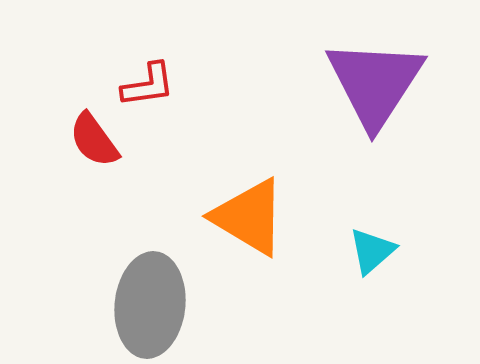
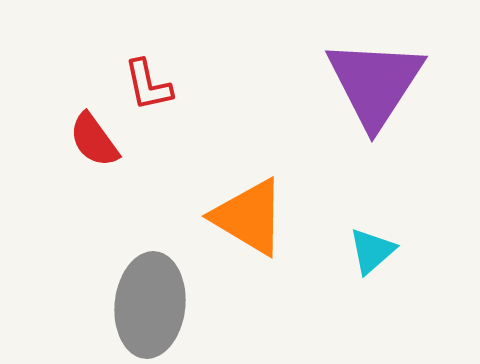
red L-shape: rotated 86 degrees clockwise
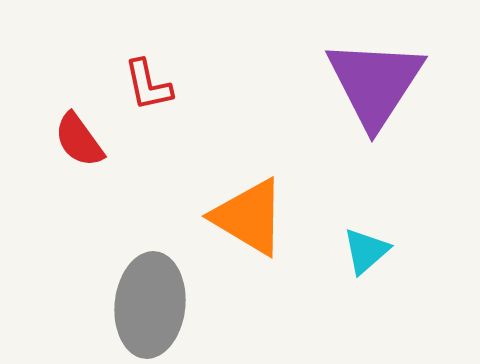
red semicircle: moved 15 px left
cyan triangle: moved 6 px left
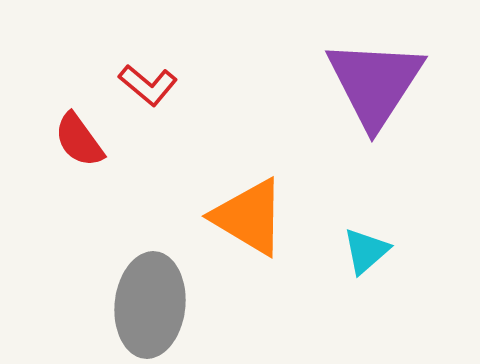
red L-shape: rotated 38 degrees counterclockwise
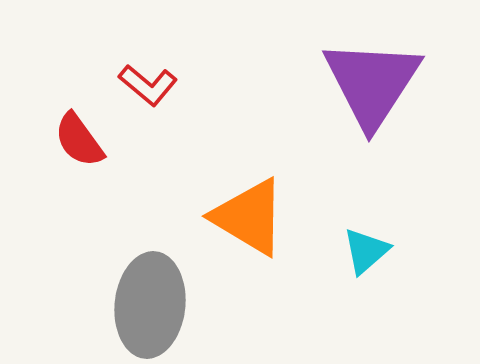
purple triangle: moved 3 px left
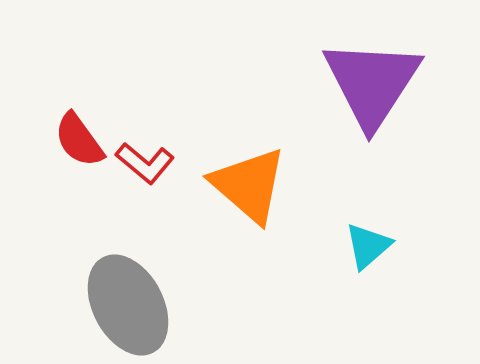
red L-shape: moved 3 px left, 78 px down
orange triangle: moved 32 px up; rotated 10 degrees clockwise
cyan triangle: moved 2 px right, 5 px up
gray ellipse: moved 22 px left; rotated 34 degrees counterclockwise
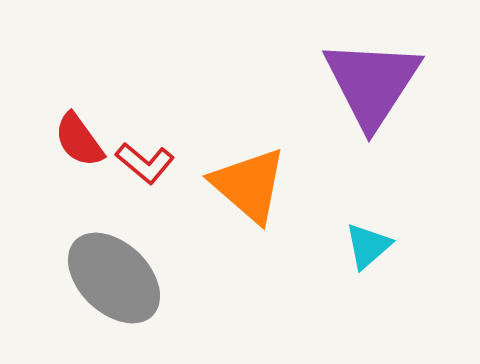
gray ellipse: moved 14 px left, 27 px up; rotated 18 degrees counterclockwise
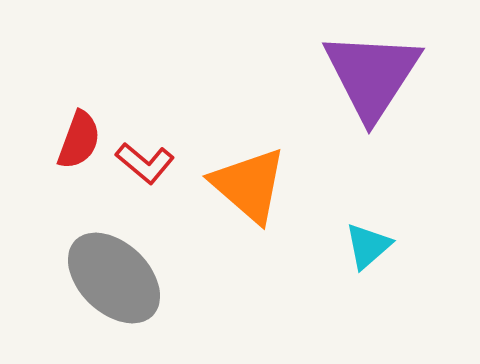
purple triangle: moved 8 px up
red semicircle: rotated 124 degrees counterclockwise
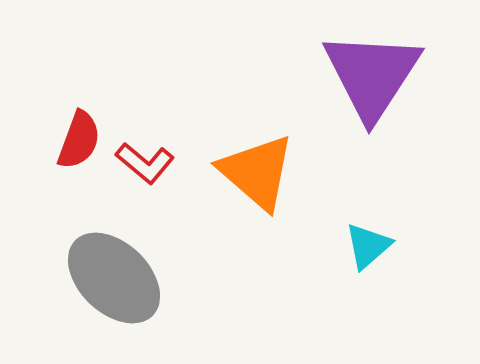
orange triangle: moved 8 px right, 13 px up
